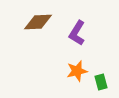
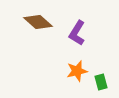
brown diamond: rotated 44 degrees clockwise
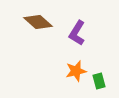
orange star: moved 1 px left
green rectangle: moved 2 px left, 1 px up
